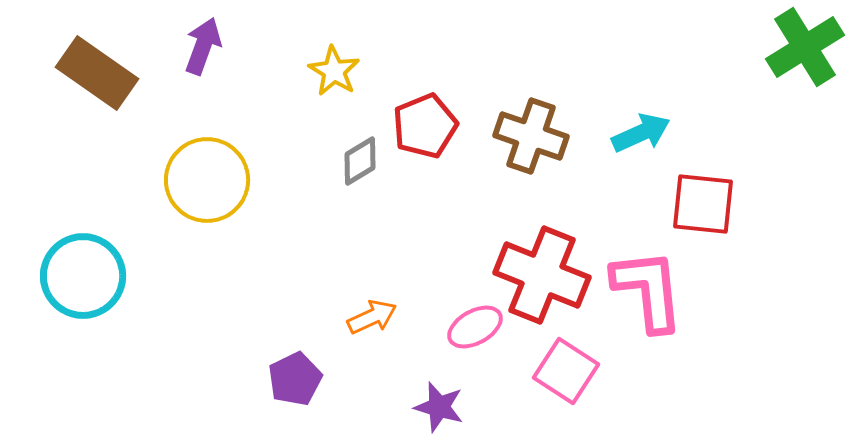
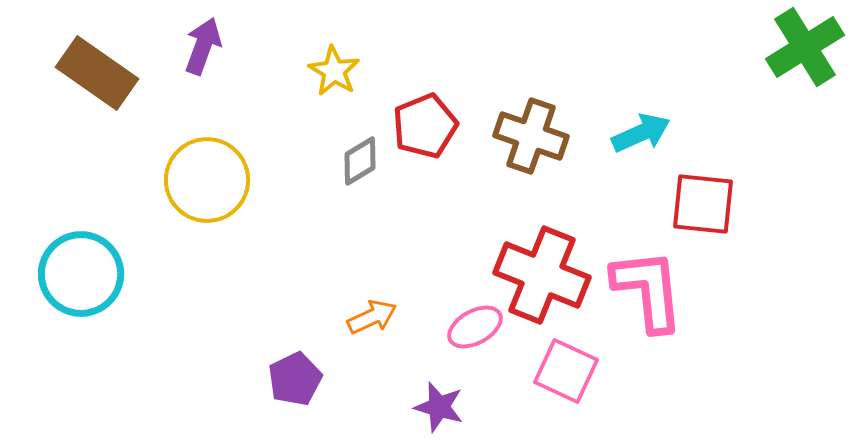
cyan circle: moved 2 px left, 2 px up
pink square: rotated 8 degrees counterclockwise
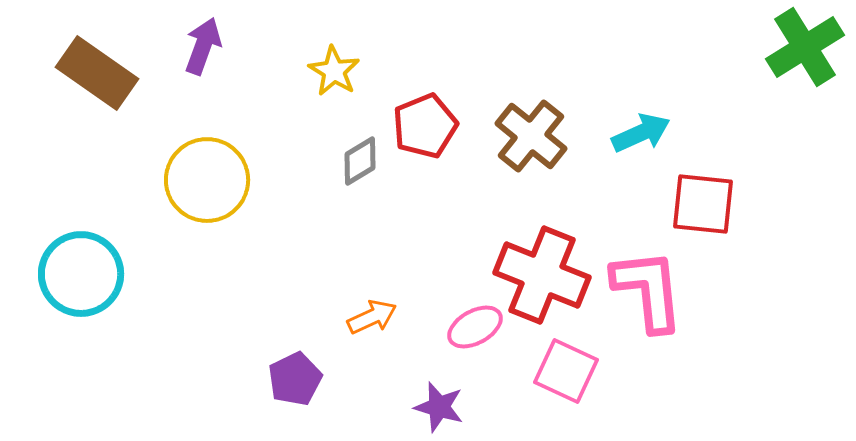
brown cross: rotated 20 degrees clockwise
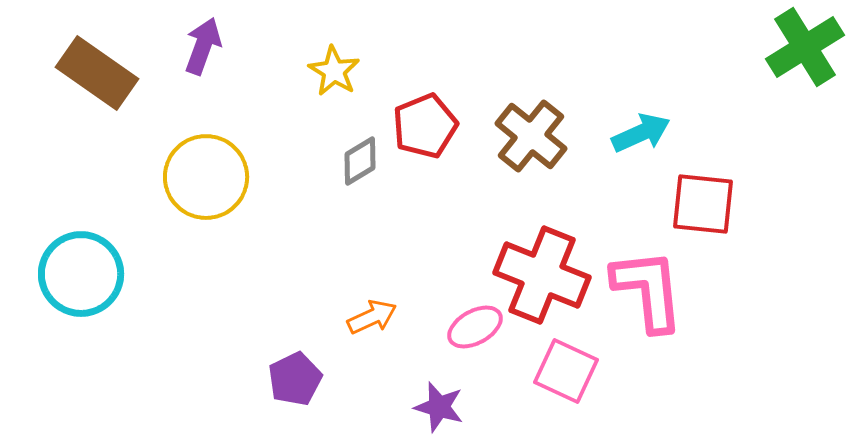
yellow circle: moved 1 px left, 3 px up
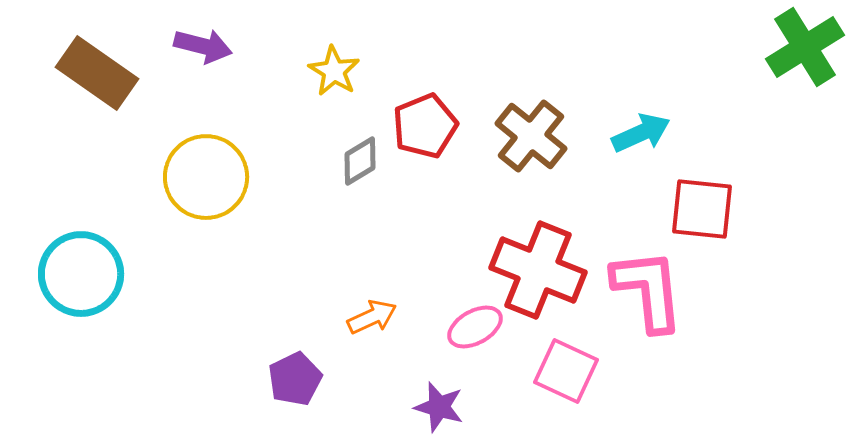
purple arrow: rotated 84 degrees clockwise
red square: moved 1 px left, 5 px down
red cross: moved 4 px left, 5 px up
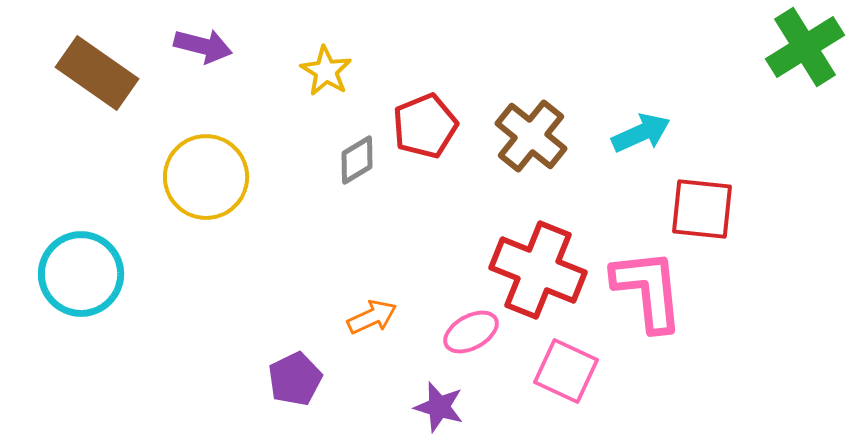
yellow star: moved 8 px left
gray diamond: moved 3 px left, 1 px up
pink ellipse: moved 4 px left, 5 px down
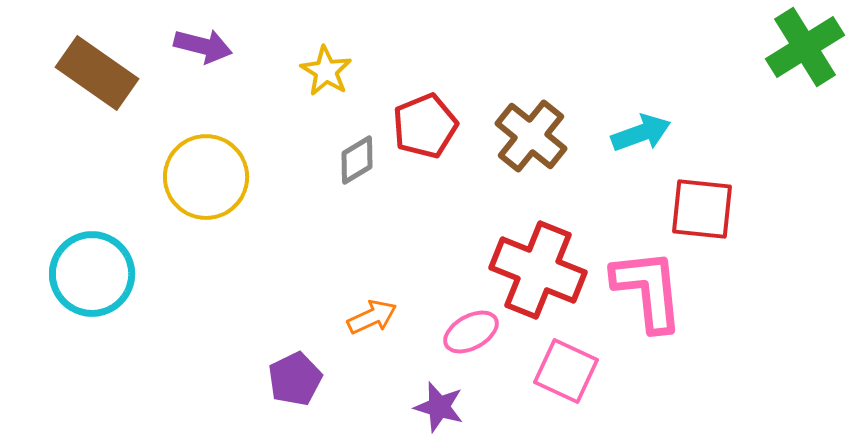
cyan arrow: rotated 4 degrees clockwise
cyan circle: moved 11 px right
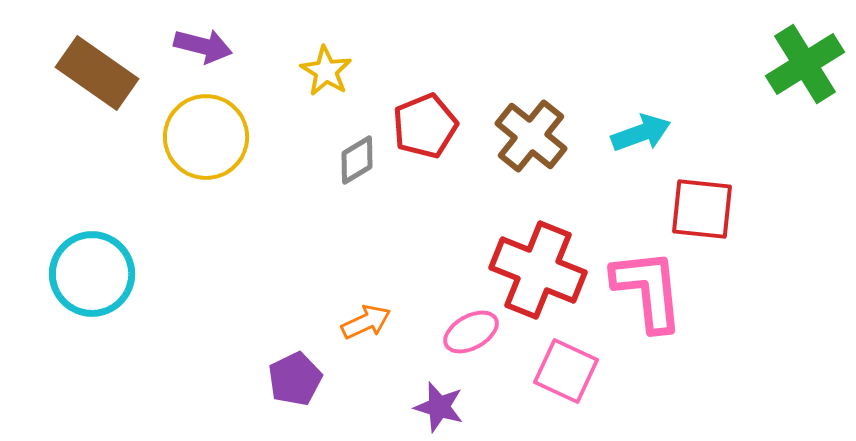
green cross: moved 17 px down
yellow circle: moved 40 px up
orange arrow: moved 6 px left, 5 px down
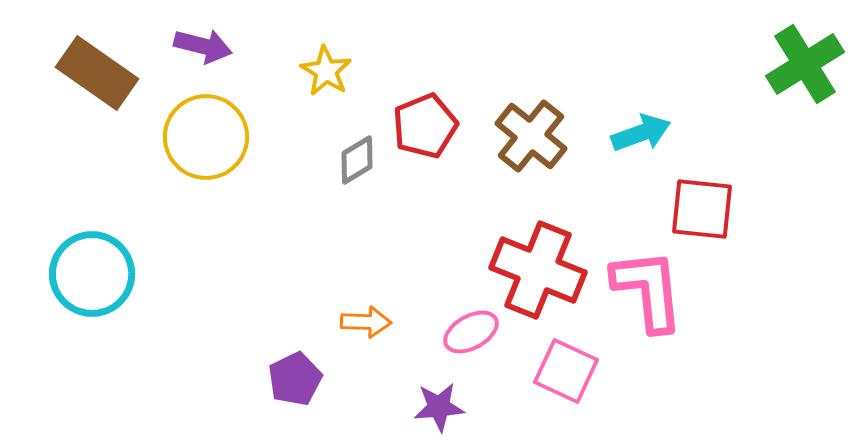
orange arrow: rotated 27 degrees clockwise
purple star: rotated 21 degrees counterclockwise
